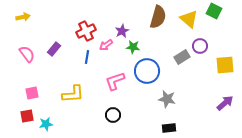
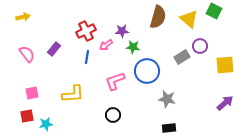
purple star: rotated 24 degrees clockwise
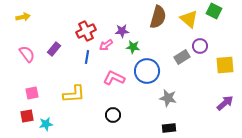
pink L-shape: moved 1 px left, 3 px up; rotated 45 degrees clockwise
yellow L-shape: moved 1 px right
gray star: moved 1 px right, 1 px up
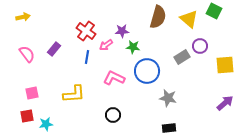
red cross: rotated 30 degrees counterclockwise
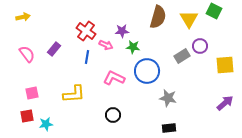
yellow triangle: rotated 18 degrees clockwise
pink arrow: rotated 120 degrees counterclockwise
gray rectangle: moved 1 px up
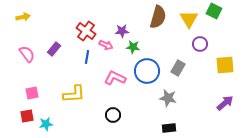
purple circle: moved 2 px up
gray rectangle: moved 4 px left, 12 px down; rotated 28 degrees counterclockwise
pink L-shape: moved 1 px right
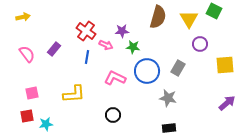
purple arrow: moved 2 px right
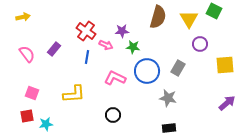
pink square: rotated 32 degrees clockwise
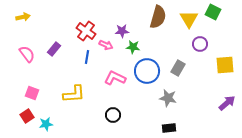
green square: moved 1 px left, 1 px down
red square: rotated 24 degrees counterclockwise
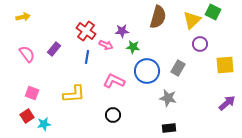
yellow triangle: moved 3 px right, 1 px down; rotated 18 degrees clockwise
pink L-shape: moved 1 px left, 3 px down
cyan star: moved 2 px left
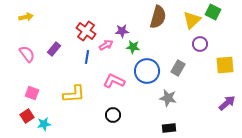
yellow arrow: moved 3 px right
pink arrow: rotated 56 degrees counterclockwise
